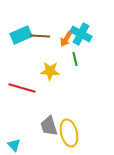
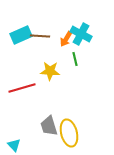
red line: rotated 32 degrees counterclockwise
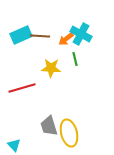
orange arrow: rotated 21 degrees clockwise
yellow star: moved 1 px right, 3 px up
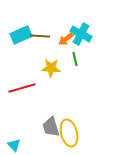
gray trapezoid: moved 2 px right, 1 px down
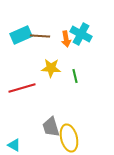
orange arrow: rotated 63 degrees counterclockwise
green line: moved 17 px down
yellow ellipse: moved 5 px down
cyan triangle: rotated 16 degrees counterclockwise
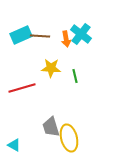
cyan cross: rotated 10 degrees clockwise
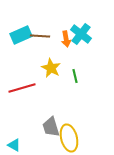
yellow star: rotated 24 degrees clockwise
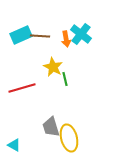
yellow star: moved 2 px right, 1 px up
green line: moved 10 px left, 3 px down
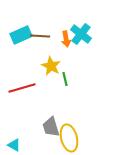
yellow star: moved 2 px left, 1 px up
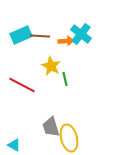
orange arrow: moved 2 px down; rotated 84 degrees counterclockwise
red line: moved 3 px up; rotated 44 degrees clockwise
